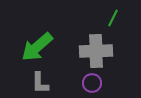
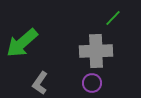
green line: rotated 18 degrees clockwise
green arrow: moved 15 px left, 4 px up
gray L-shape: rotated 35 degrees clockwise
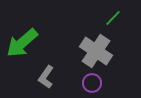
gray cross: rotated 36 degrees clockwise
gray L-shape: moved 6 px right, 6 px up
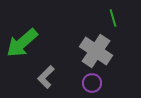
green line: rotated 60 degrees counterclockwise
gray L-shape: rotated 10 degrees clockwise
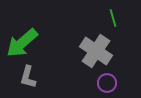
gray L-shape: moved 18 px left; rotated 30 degrees counterclockwise
purple circle: moved 15 px right
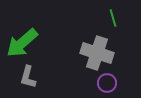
gray cross: moved 1 px right, 2 px down; rotated 16 degrees counterclockwise
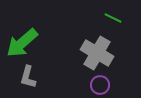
green line: rotated 48 degrees counterclockwise
gray cross: rotated 12 degrees clockwise
purple circle: moved 7 px left, 2 px down
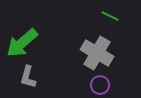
green line: moved 3 px left, 2 px up
